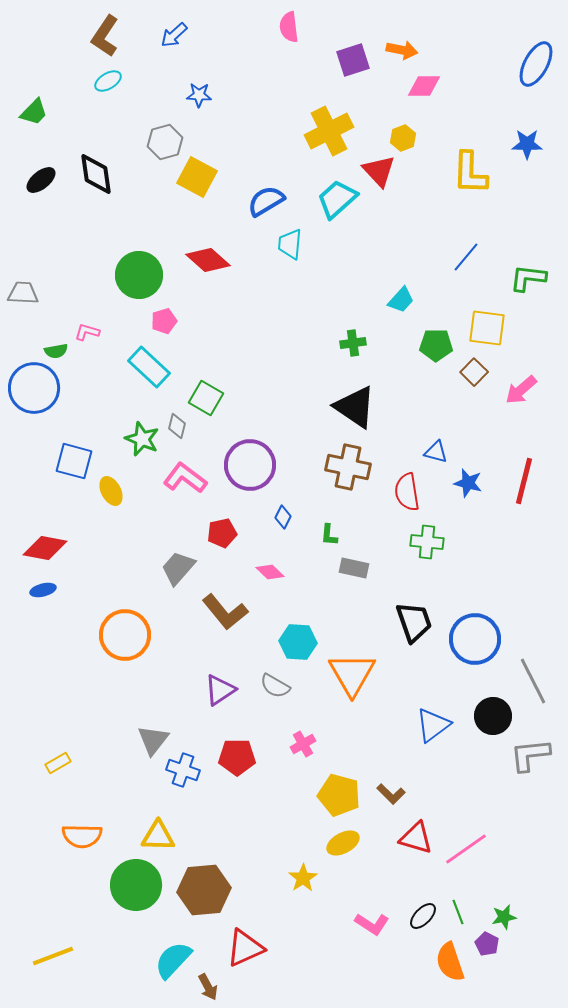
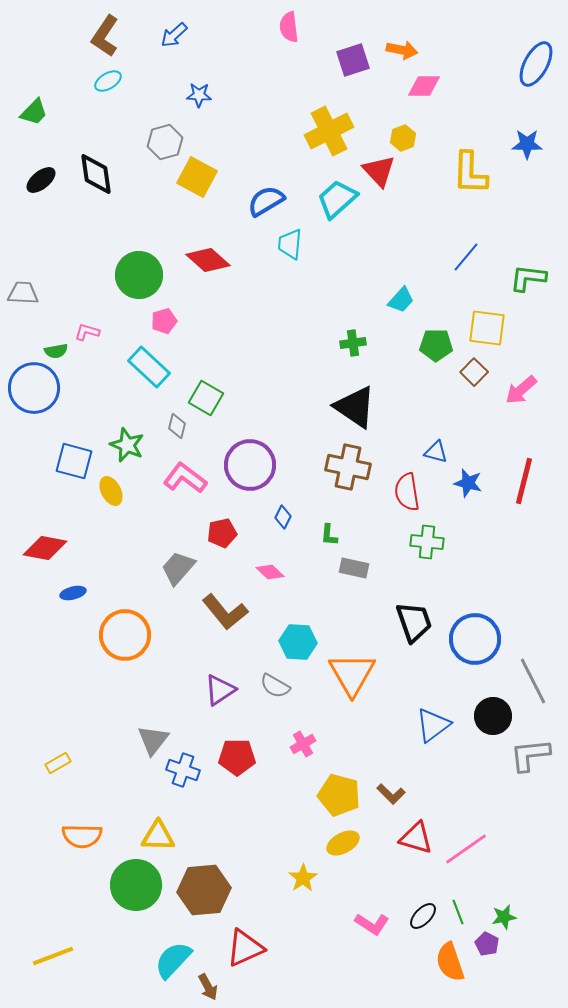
green star at (142, 439): moved 15 px left, 6 px down
blue ellipse at (43, 590): moved 30 px right, 3 px down
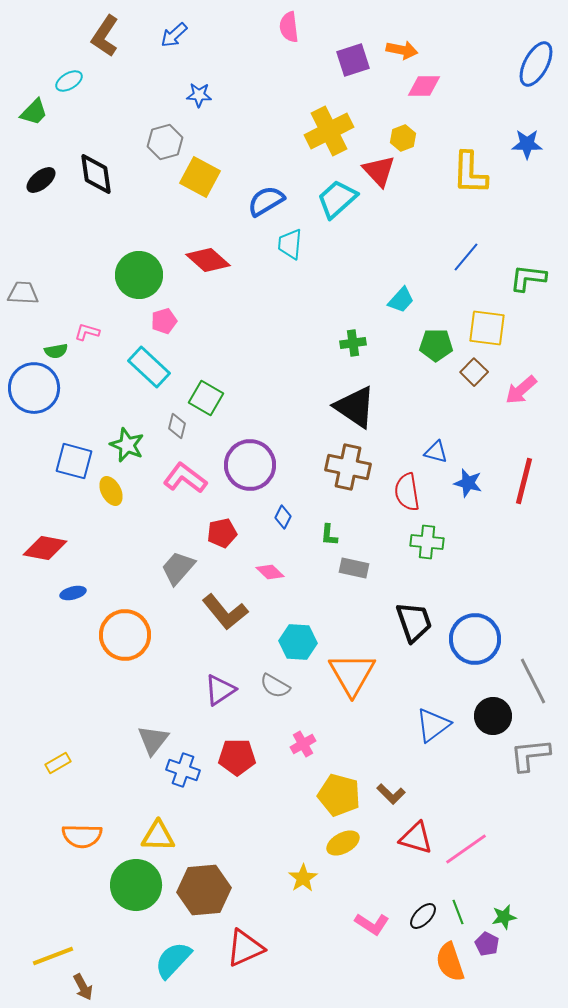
cyan ellipse at (108, 81): moved 39 px left
yellow square at (197, 177): moved 3 px right
brown arrow at (208, 987): moved 125 px left
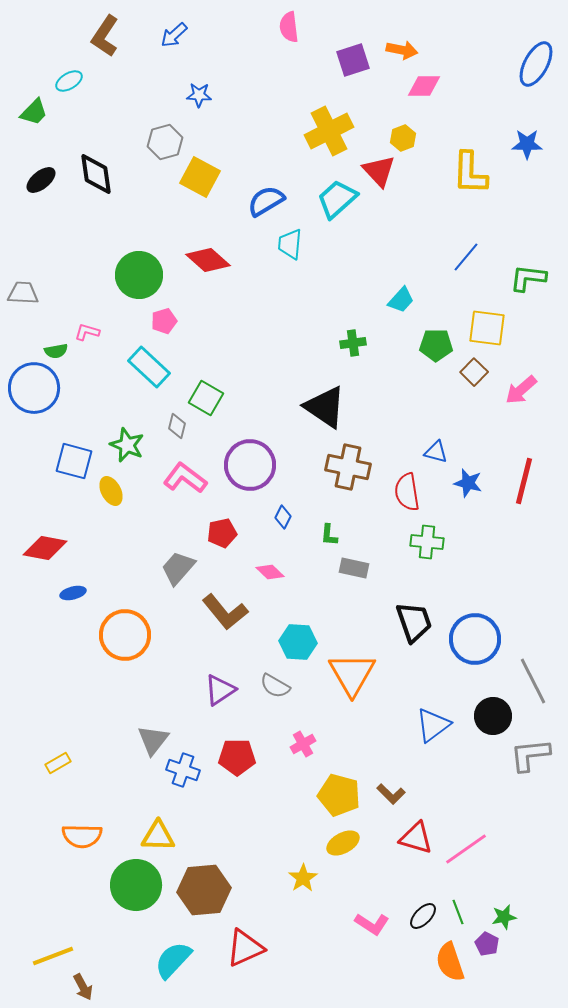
black triangle at (355, 407): moved 30 px left
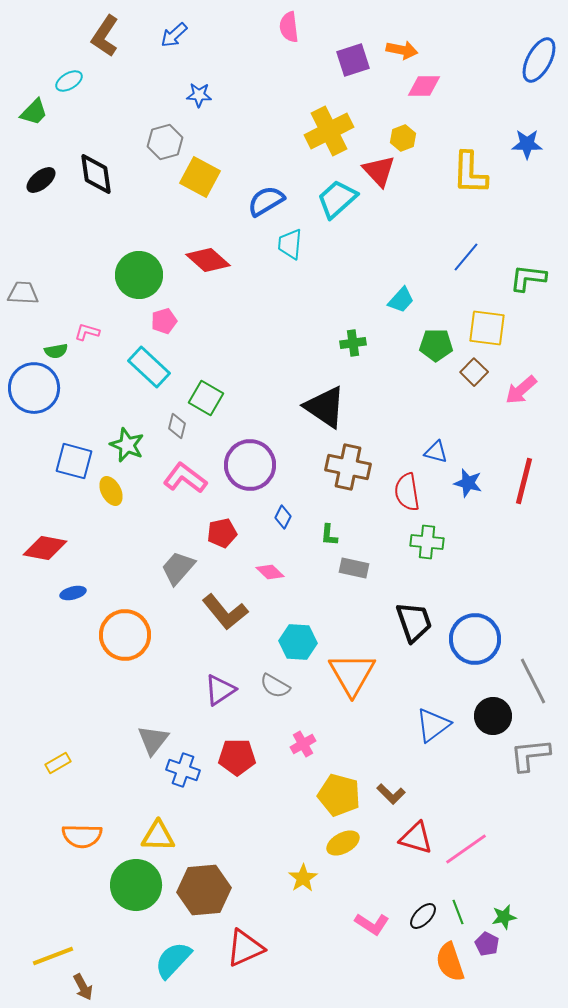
blue ellipse at (536, 64): moved 3 px right, 4 px up
